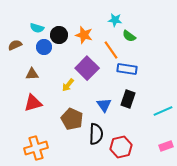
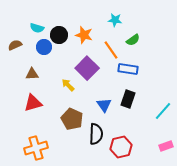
green semicircle: moved 4 px right, 4 px down; rotated 72 degrees counterclockwise
blue rectangle: moved 1 px right
yellow arrow: rotated 96 degrees clockwise
cyan line: rotated 24 degrees counterclockwise
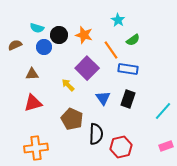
cyan star: moved 3 px right; rotated 24 degrees clockwise
blue triangle: moved 1 px left, 7 px up
orange cross: rotated 10 degrees clockwise
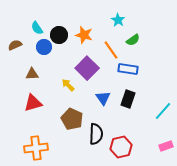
cyan semicircle: rotated 40 degrees clockwise
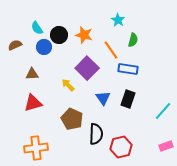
green semicircle: rotated 40 degrees counterclockwise
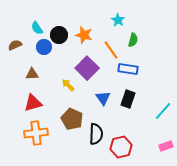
orange cross: moved 15 px up
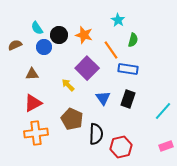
red triangle: rotated 12 degrees counterclockwise
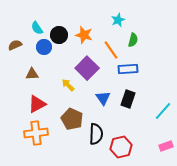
cyan star: rotated 16 degrees clockwise
blue rectangle: rotated 12 degrees counterclockwise
red triangle: moved 4 px right, 1 px down
